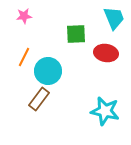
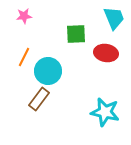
cyan star: moved 1 px down
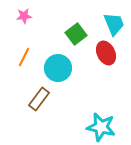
cyan trapezoid: moved 6 px down
green square: rotated 35 degrees counterclockwise
red ellipse: rotated 55 degrees clockwise
cyan circle: moved 10 px right, 3 px up
cyan star: moved 4 px left, 15 px down
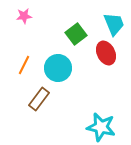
orange line: moved 8 px down
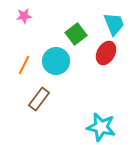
red ellipse: rotated 55 degrees clockwise
cyan circle: moved 2 px left, 7 px up
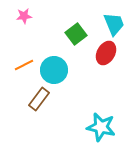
cyan circle: moved 2 px left, 9 px down
orange line: rotated 36 degrees clockwise
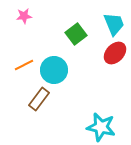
red ellipse: moved 9 px right; rotated 15 degrees clockwise
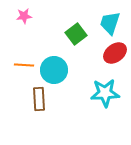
cyan trapezoid: moved 4 px left, 1 px up; rotated 140 degrees counterclockwise
red ellipse: rotated 10 degrees clockwise
orange line: rotated 30 degrees clockwise
brown rectangle: rotated 40 degrees counterclockwise
cyan star: moved 4 px right, 34 px up; rotated 16 degrees counterclockwise
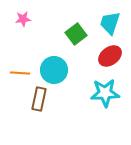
pink star: moved 1 px left, 3 px down
red ellipse: moved 5 px left, 3 px down
orange line: moved 4 px left, 8 px down
brown rectangle: rotated 15 degrees clockwise
